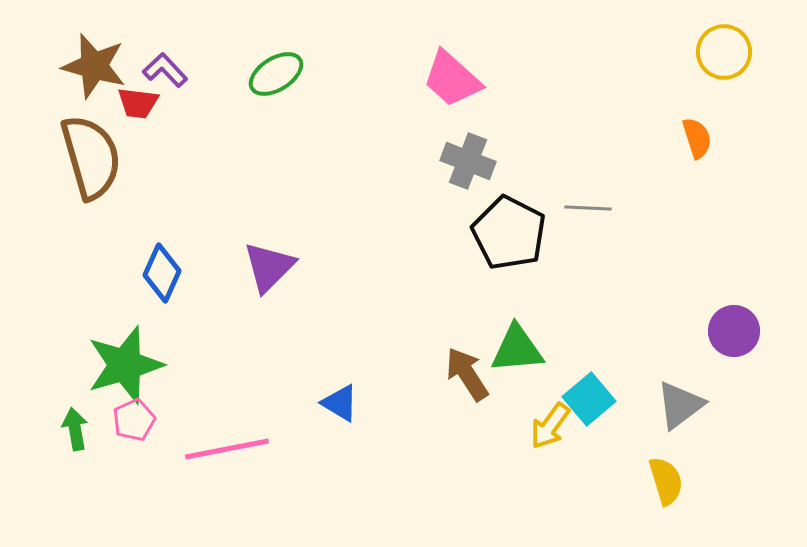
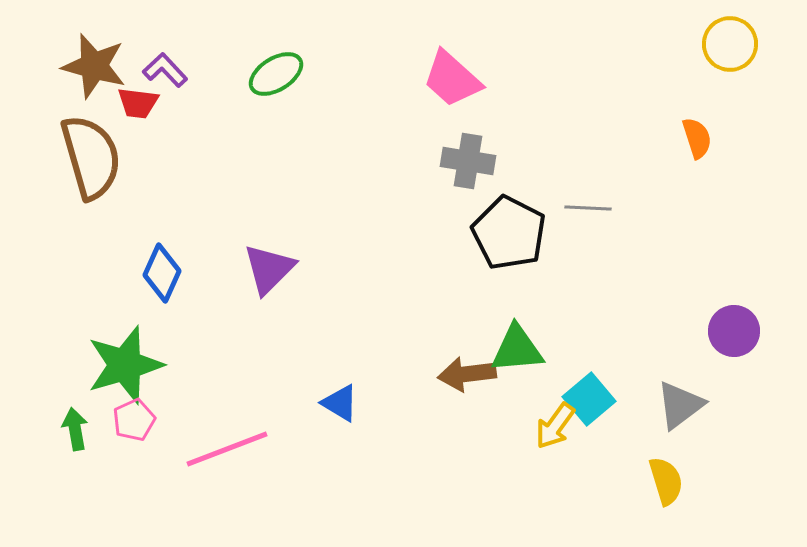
yellow circle: moved 6 px right, 8 px up
gray cross: rotated 12 degrees counterclockwise
purple triangle: moved 2 px down
brown arrow: rotated 64 degrees counterclockwise
yellow arrow: moved 5 px right
pink line: rotated 10 degrees counterclockwise
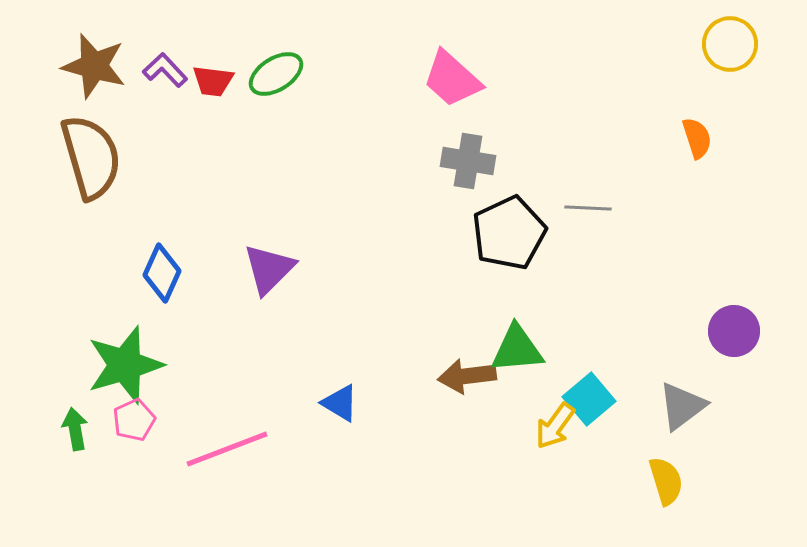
red trapezoid: moved 75 px right, 22 px up
black pentagon: rotated 20 degrees clockwise
brown arrow: moved 2 px down
gray triangle: moved 2 px right, 1 px down
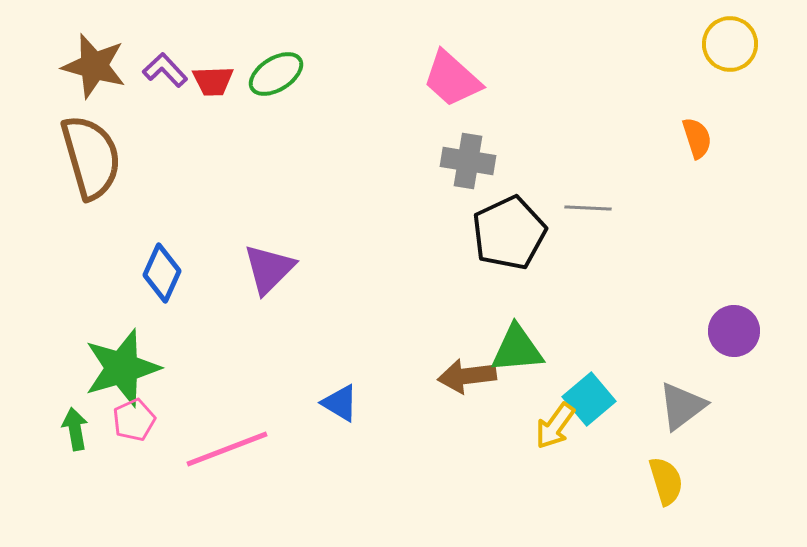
red trapezoid: rotated 9 degrees counterclockwise
green star: moved 3 px left, 3 px down
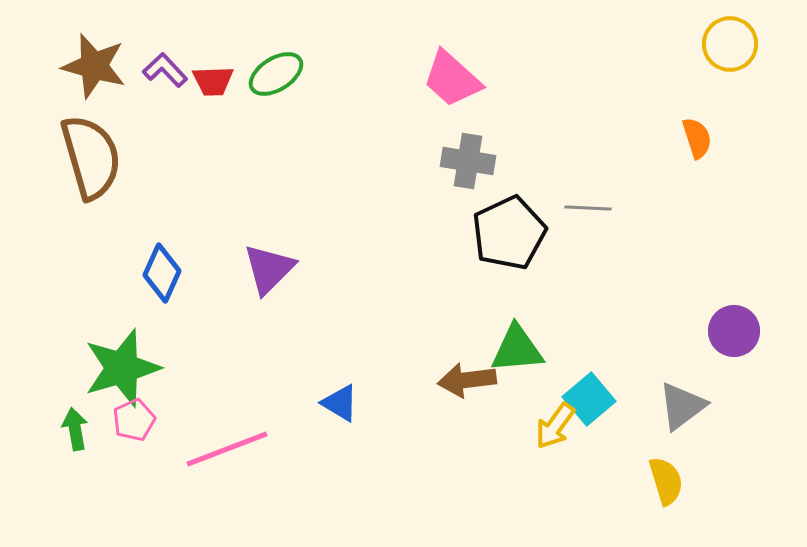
brown arrow: moved 4 px down
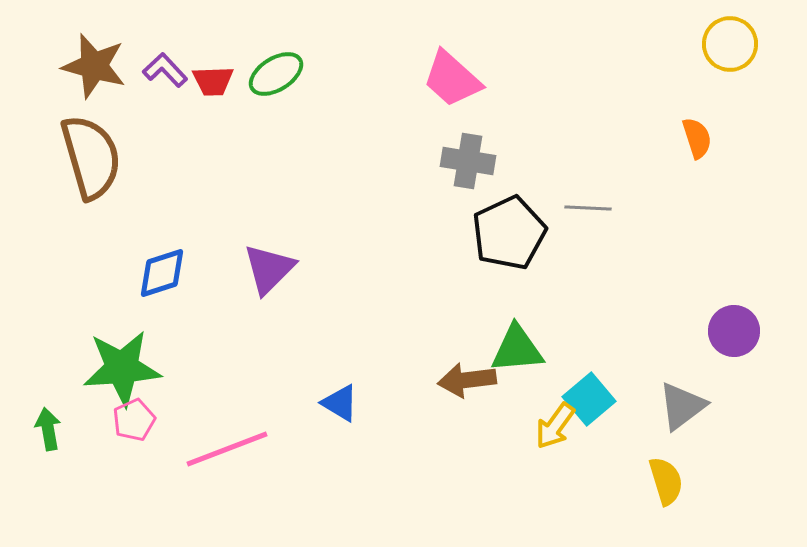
blue diamond: rotated 48 degrees clockwise
green star: rotated 12 degrees clockwise
green arrow: moved 27 px left
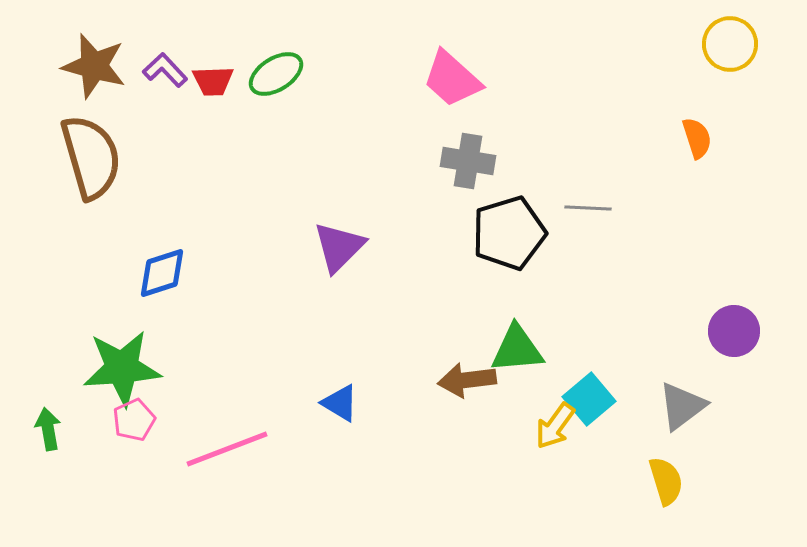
black pentagon: rotated 8 degrees clockwise
purple triangle: moved 70 px right, 22 px up
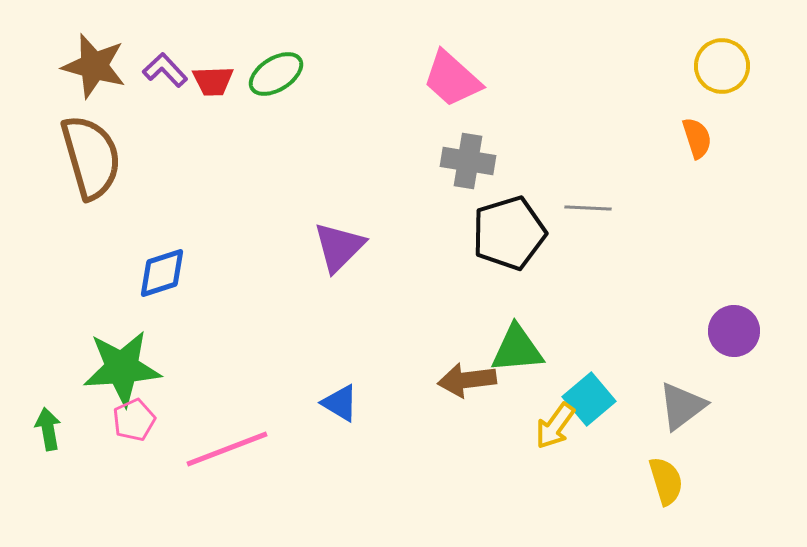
yellow circle: moved 8 px left, 22 px down
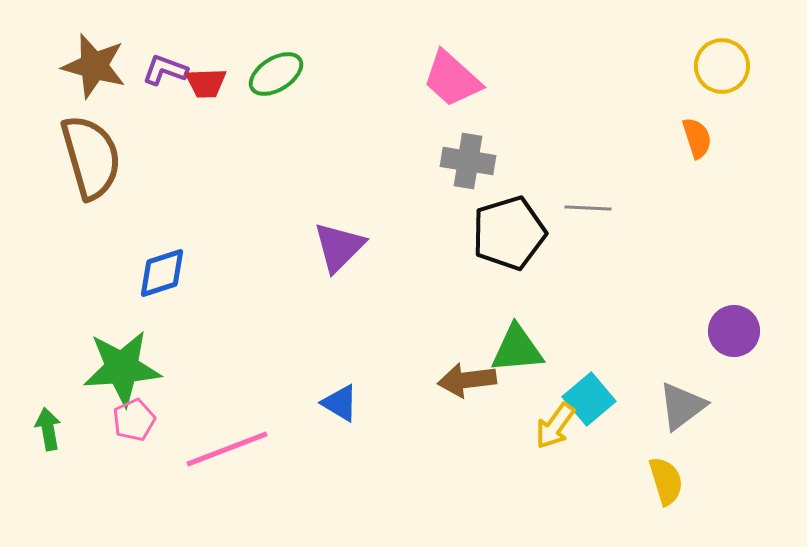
purple L-shape: rotated 27 degrees counterclockwise
red trapezoid: moved 7 px left, 2 px down
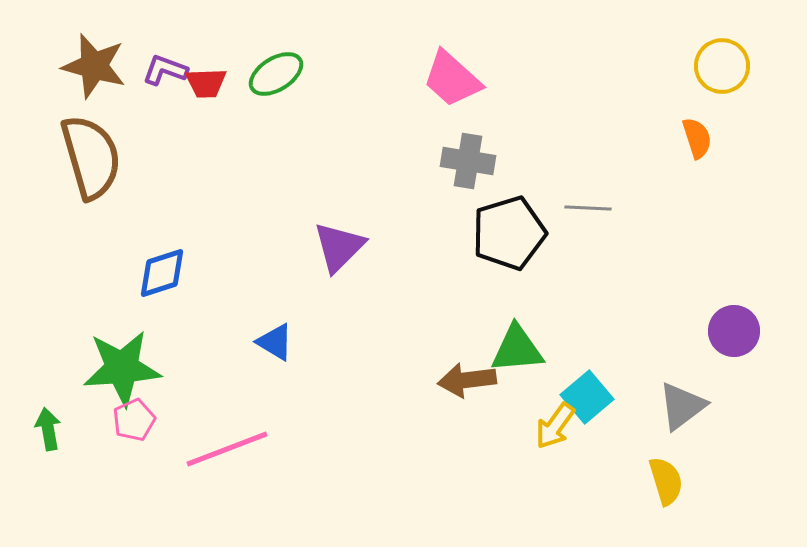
cyan square: moved 2 px left, 2 px up
blue triangle: moved 65 px left, 61 px up
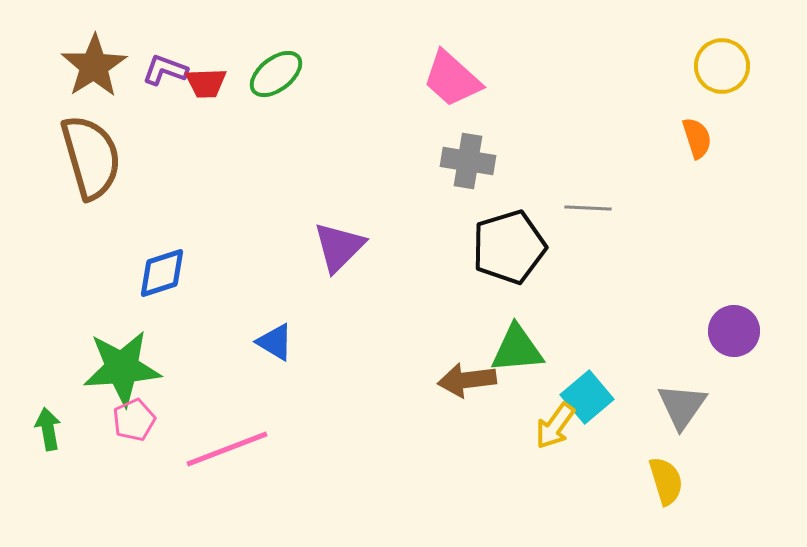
brown star: rotated 24 degrees clockwise
green ellipse: rotated 6 degrees counterclockwise
black pentagon: moved 14 px down
gray triangle: rotated 18 degrees counterclockwise
